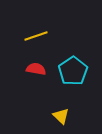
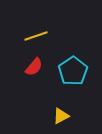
red semicircle: moved 2 px left, 2 px up; rotated 120 degrees clockwise
yellow triangle: rotated 48 degrees clockwise
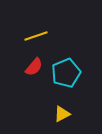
cyan pentagon: moved 7 px left, 2 px down; rotated 12 degrees clockwise
yellow triangle: moved 1 px right, 2 px up
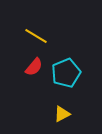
yellow line: rotated 50 degrees clockwise
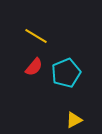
yellow triangle: moved 12 px right, 6 px down
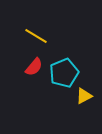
cyan pentagon: moved 2 px left
yellow triangle: moved 10 px right, 24 px up
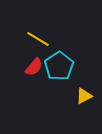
yellow line: moved 2 px right, 3 px down
cyan pentagon: moved 5 px left, 7 px up; rotated 12 degrees counterclockwise
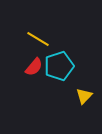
cyan pentagon: rotated 16 degrees clockwise
yellow triangle: rotated 18 degrees counterclockwise
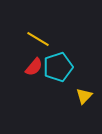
cyan pentagon: moved 1 px left, 1 px down
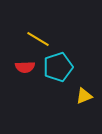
red semicircle: moved 9 px left; rotated 48 degrees clockwise
yellow triangle: rotated 24 degrees clockwise
